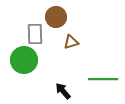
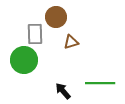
green line: moved 3 px left, 4 px down
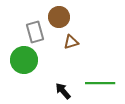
brown circle: moved 3 px right
gray rectangle: moved 2 px up; rotated 15 degrees counterclockwise
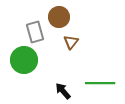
brown triangle: rotated 35 degrees counterclockwise
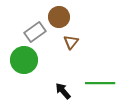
gray rectangle: rotated 70 degrees clockwise
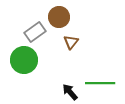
black arrow: moved 7 px right, 1 px down
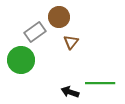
green circle: moved 3 px left
black arrow: rotated 30 degrees counterclockwise
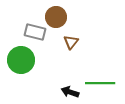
brown circle: moved 3 px left
gray rectangle: rotated 50 degrees clockwise
